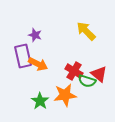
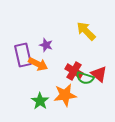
purple star: moved 11 px right, 10 px down
purple rectangle: moved 1 px up
green semicircle: moved 2 px left, 3 px up
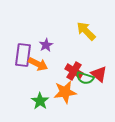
purple star: rotated 24 degrees clockwise
purple rectangle: rotated 20 degrees clockwise
orange star: moved 3 px up
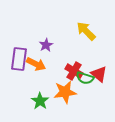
purple rectangle: moved 4 px left, 4 px down
orange arrow: moved 2 px left
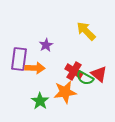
orange arrow: moved 1 px left, 4 px down; rotated 24 degrees counterclockwise
green semicircle: rotated 12 degrees clockwise
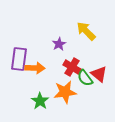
purple star: moved 13 px right, 1 px up
red cross: moved 2 px left, 4 px up
green semicircle: rotated 24 degrees clockwise
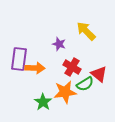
purple star: rotated 24 degrees counterclockwise
green semicircle: moved 6 px down; rotated 84 degrees counterclockwise
green star: moved 3 px right, 1 px down
